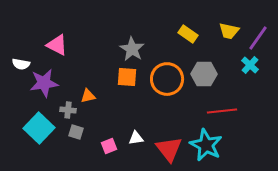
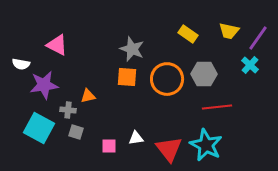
gray star: rotated 10 degrees counterclockwise
purple star: moved 2 px down
red line: moved 5 px left, 4 px up
cyan square: rotated 16 degrees counterclockwise
pink square: rotated 21 degrees clockwise
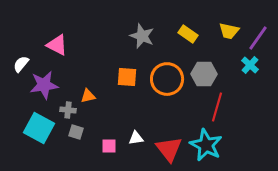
gray star: moved 10 px right, 13 px up
white semicircle: rotated 120 degrees clockwise
red line: rotated 68 degrees counterclockwise
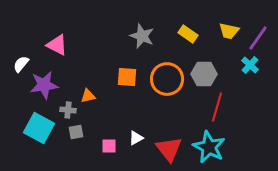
gray square: rotated 28 degrees counterclockwise
white triangle: rotated 21 degrees counterclockwise
cyan star: moved 3 px right, 2 px down
